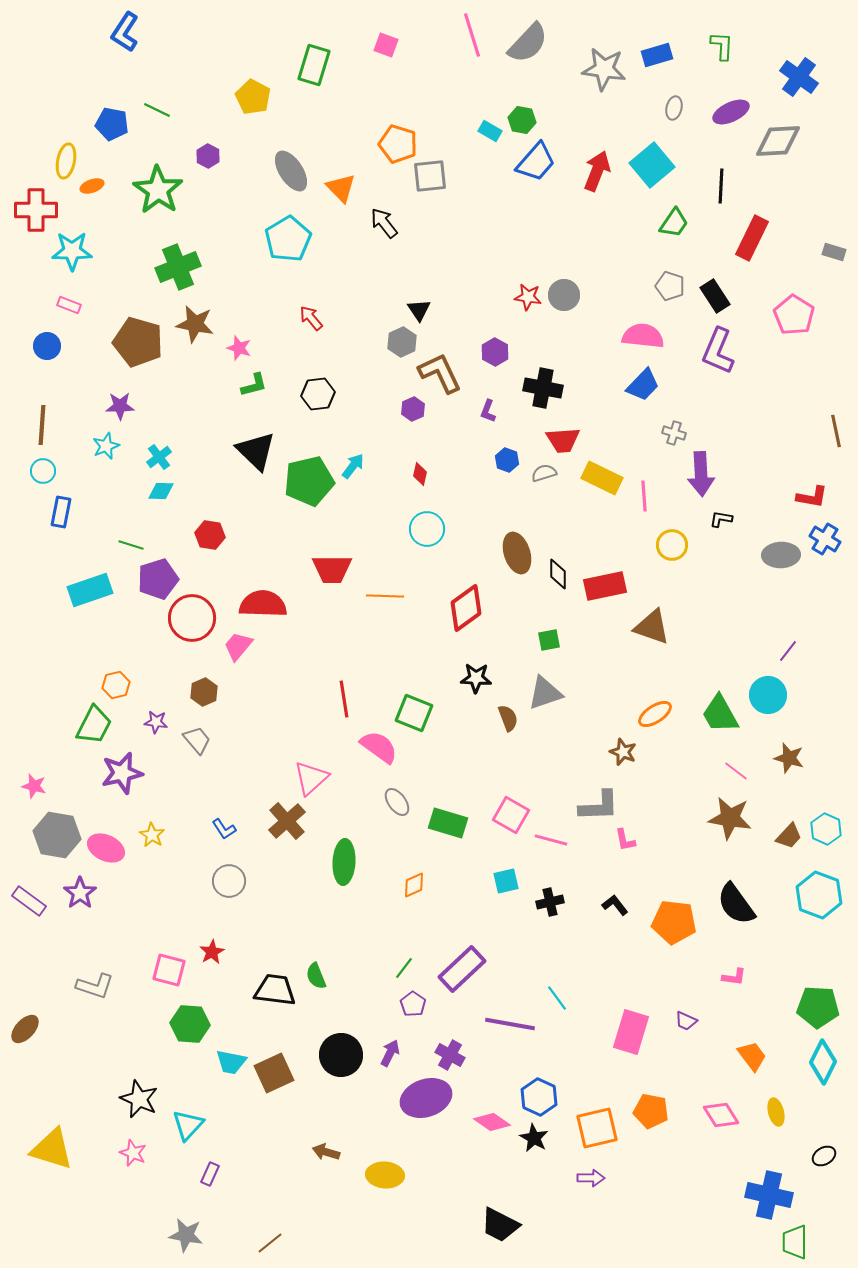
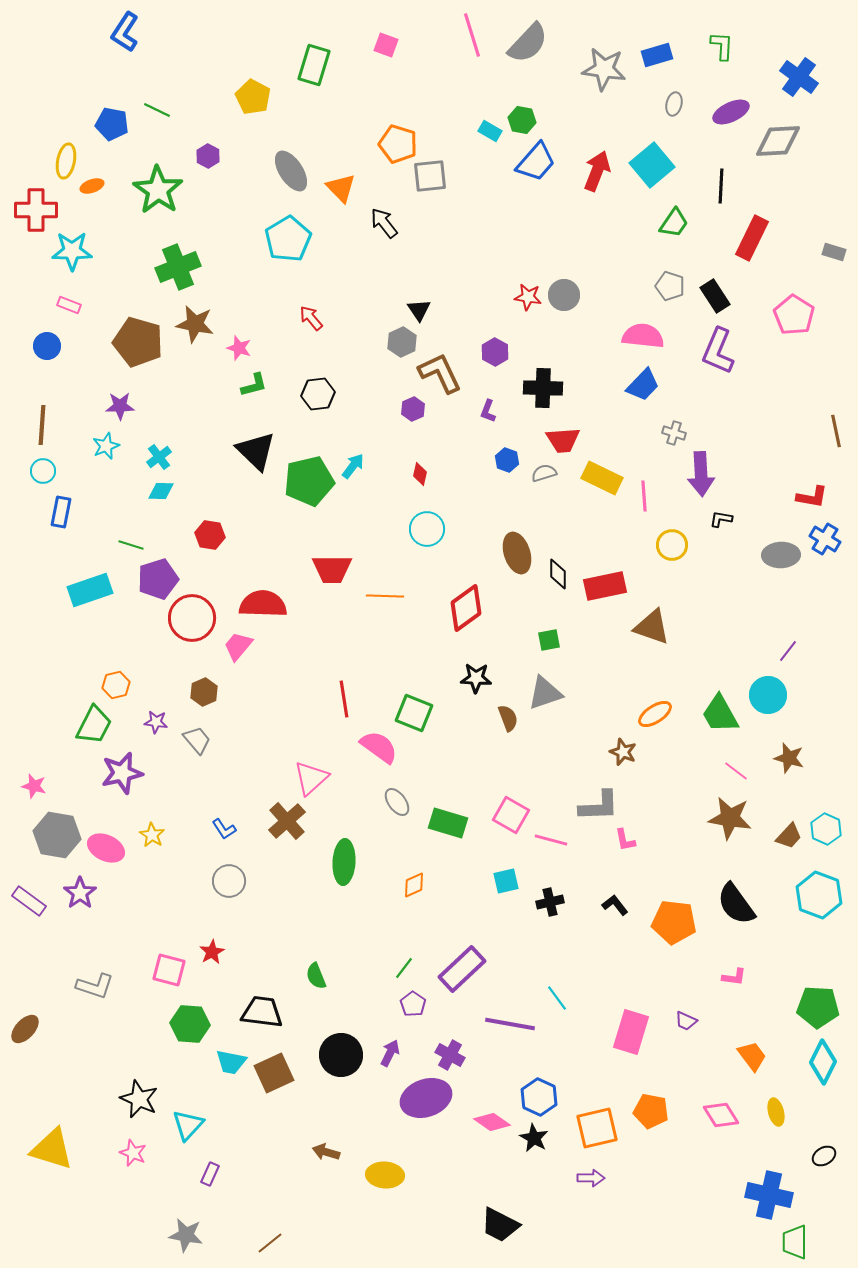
gray ellipse at (674, 108): moved 4 px up
black cross at (543, 388): rotated 9 degrees counterclockwise
black trapezoid at (275, 990): moved 13 px left, 22 px down
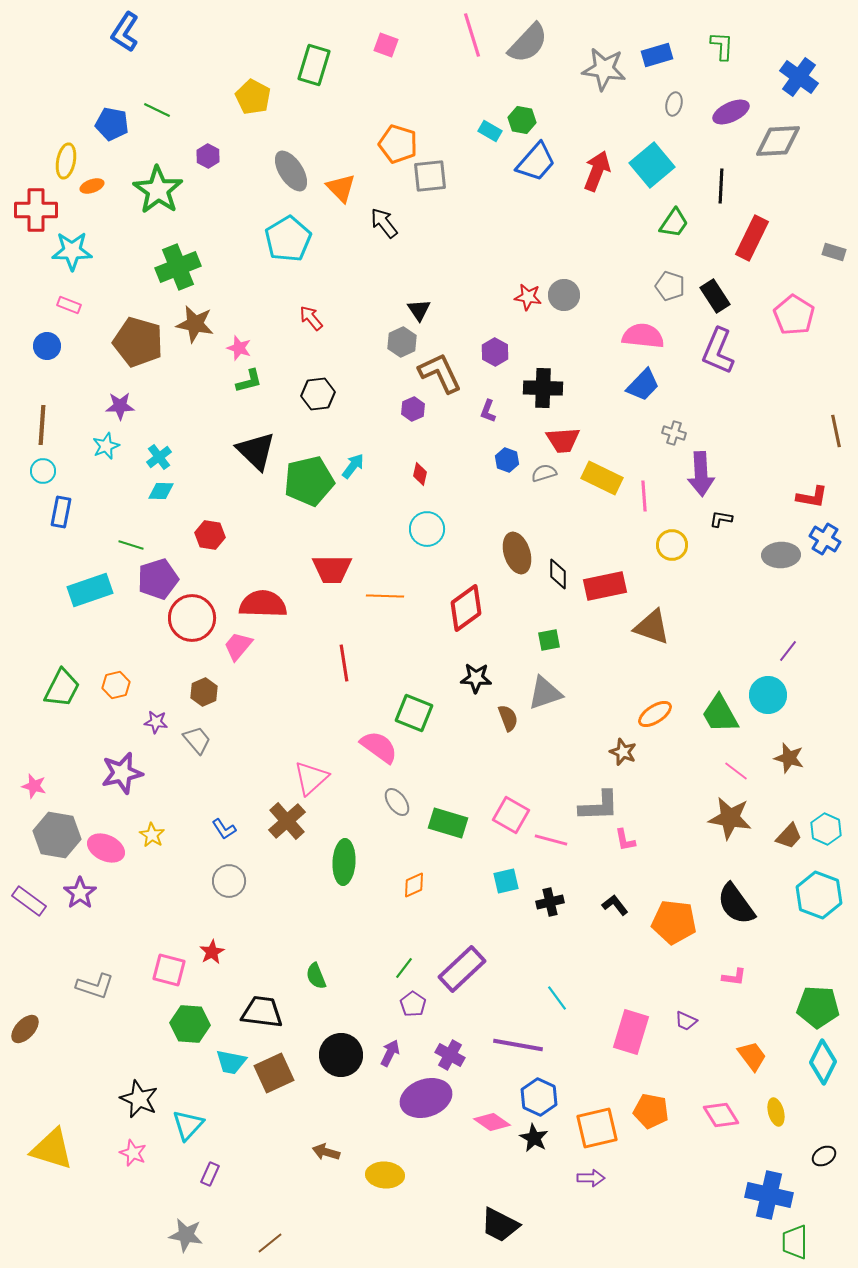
green L-shape at (254, 385): moved 5 px left, 4 px up
red line at (344, 699): moved 36 px up
green trapezoid at (94, 725): moved 32 px left, 37 px up
purple line at (510, 1024): moved 8 px right, 21 px down
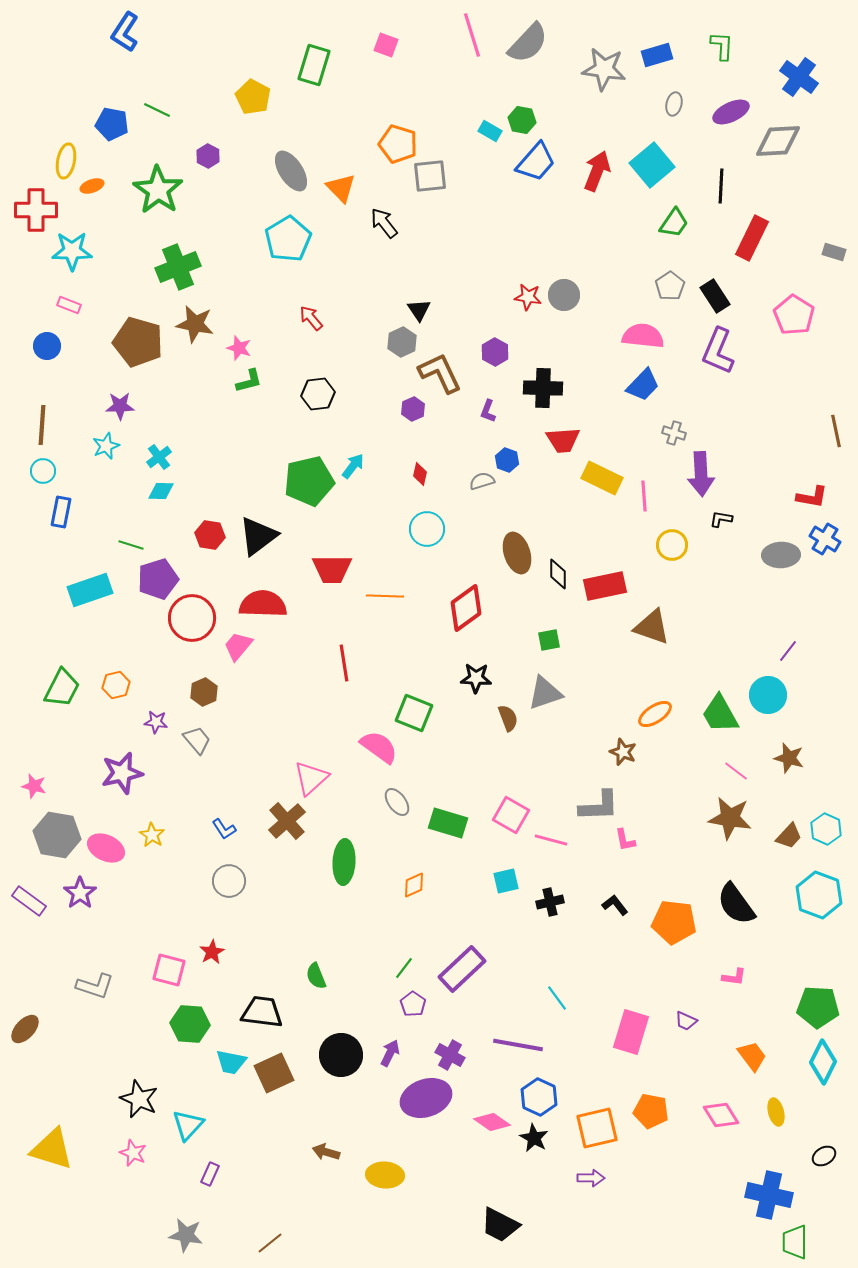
gray pentagon at (670, 286): rotated 20 degrees clockwise
black triangle at (256, 451): moved 2 px right, 85 px down; rotated 39 degrees clockwise
gray semicircle at (544, 473): moved 62 px left, 8 px down
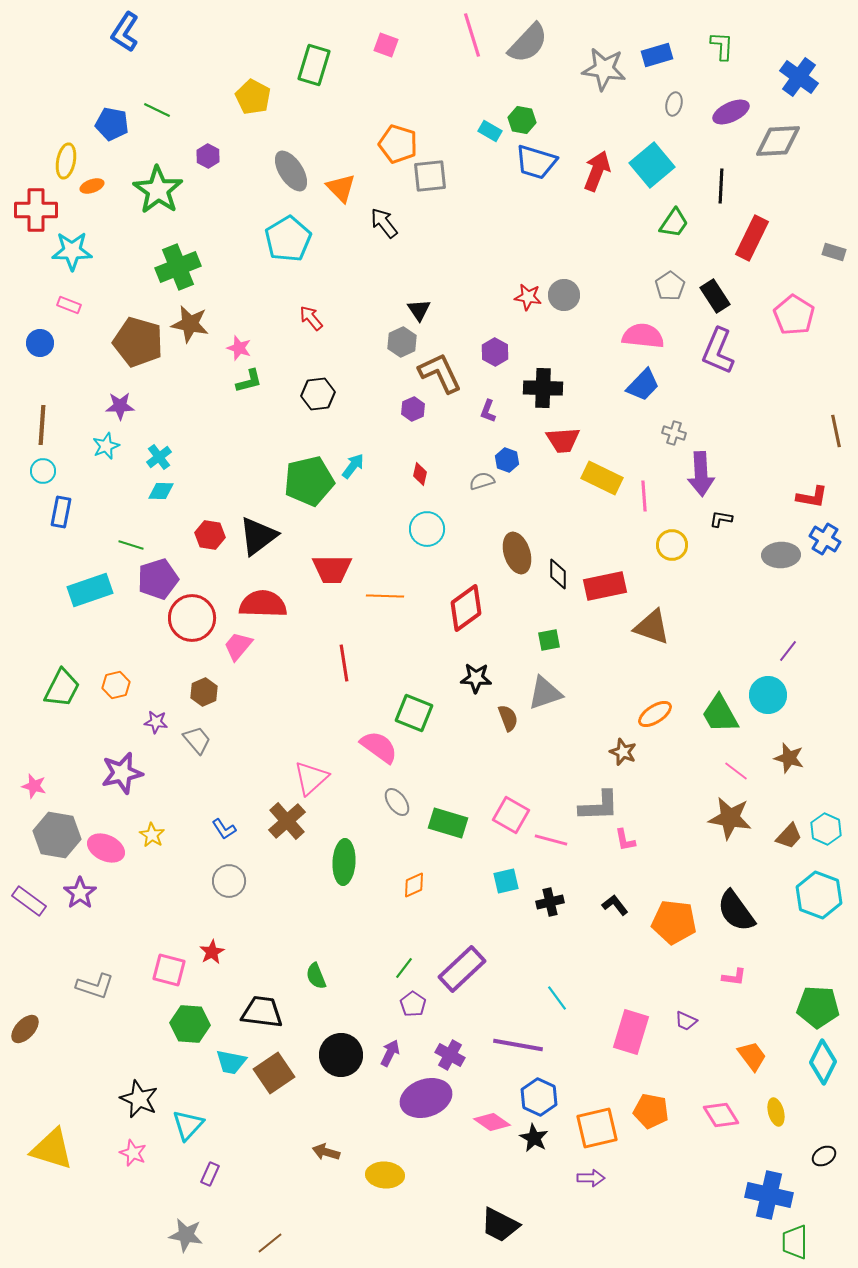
blue trapezoid at (536, 162): rotated 66 degrees clockwise
brown star at (195, 324): moved 5 px left
blue circle at (47, 346): moved 7 px left, 3 px up
black semicircle at (736, 904): moved 7 px down
brown square at (274, 1073): rotated 9 degrees counterclockwise
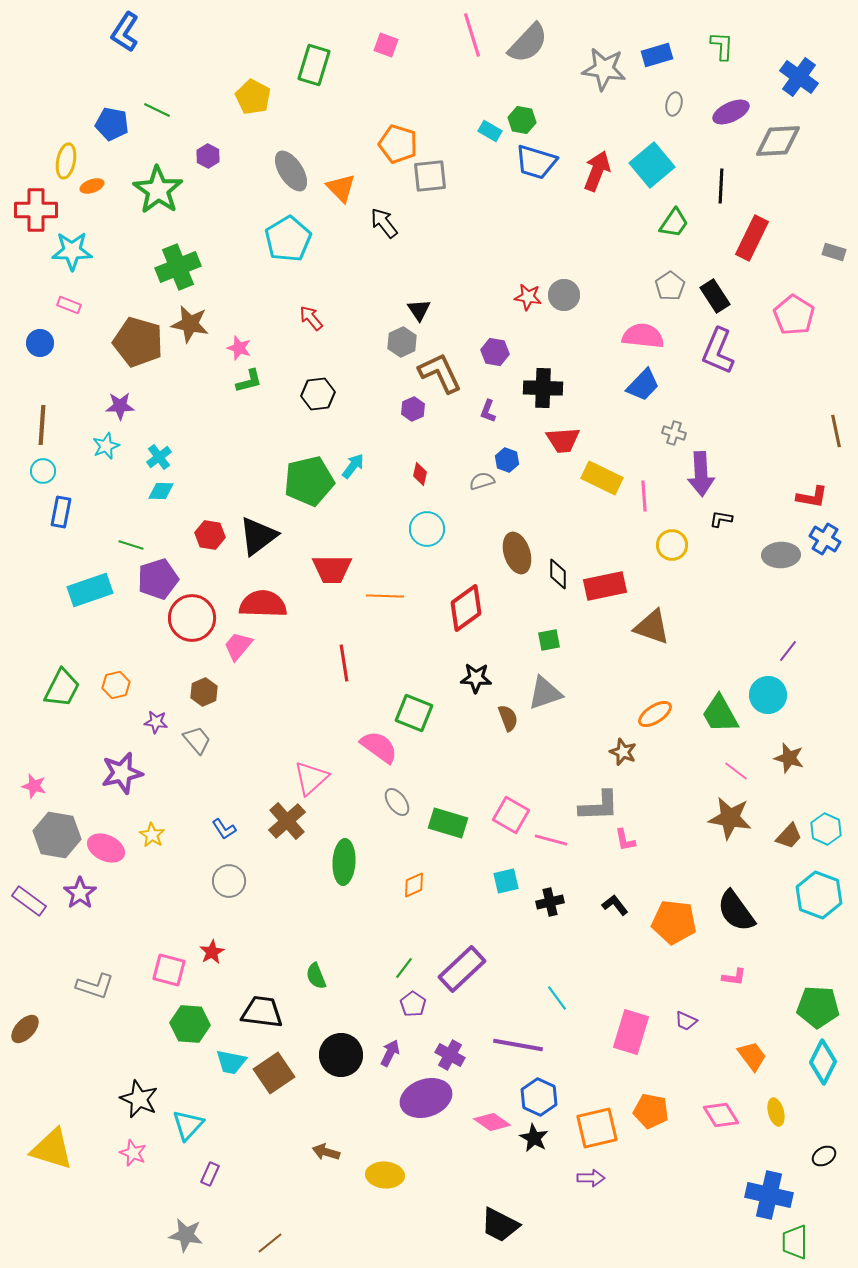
purple hexagon at (495, 352): rotated 20 degrees counterclockwise
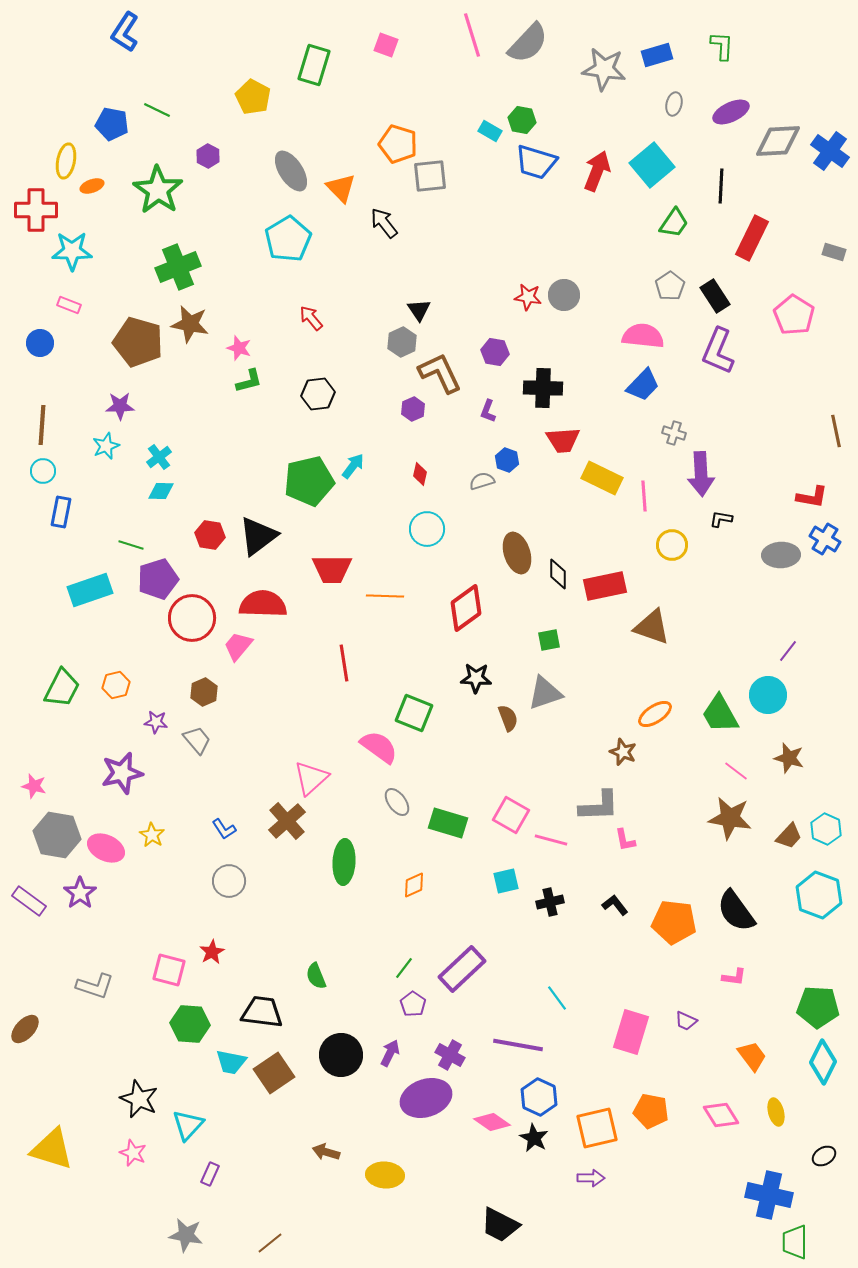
blue cross at (799, 77): moved 31 px right, 74 px down
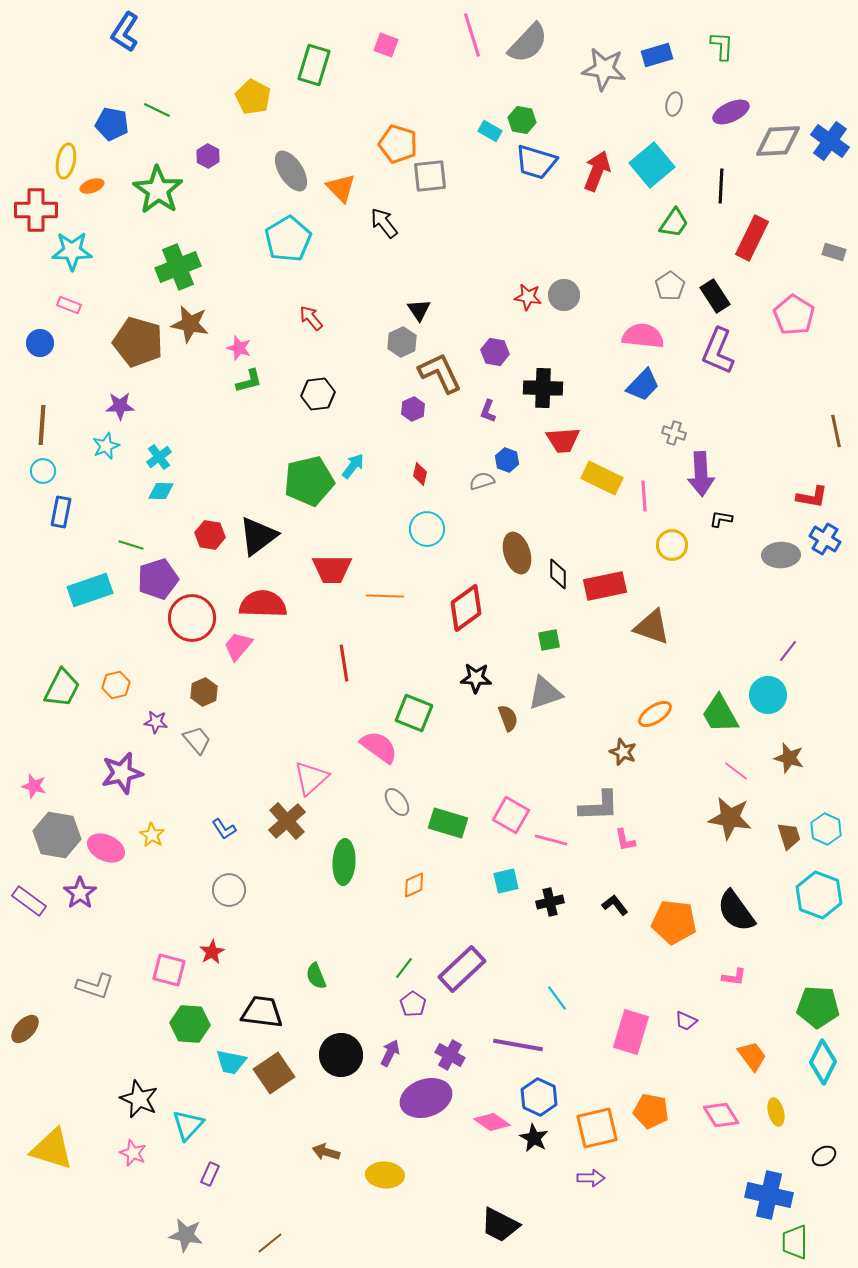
blue cross at (830, 151): moved 10 px up
brown trapezoid at (789, 836): rotated 60 degrees counterclockwise
gray circle at (229, 881): moved 9 px down
